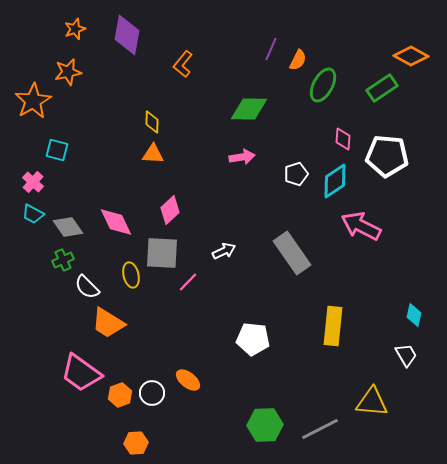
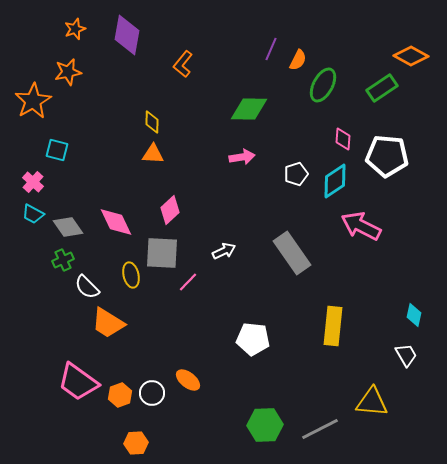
pink trapezoid at (81, 373): moved 3 px left, 9 px down
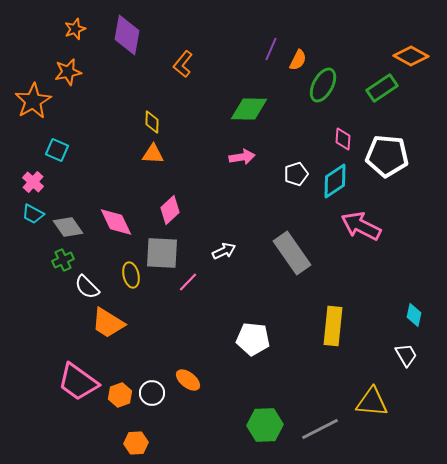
cyan square at (57, 150): rotated 10 degrees clockwise
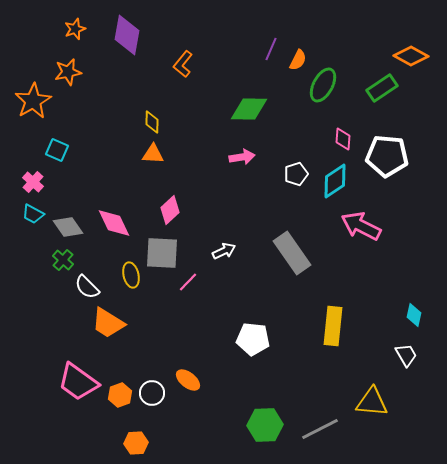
pink diamond at (116, 222): moved 2 px left, 1 px down
green cross at (63, 260): rotated 25 degrees counterclockwise
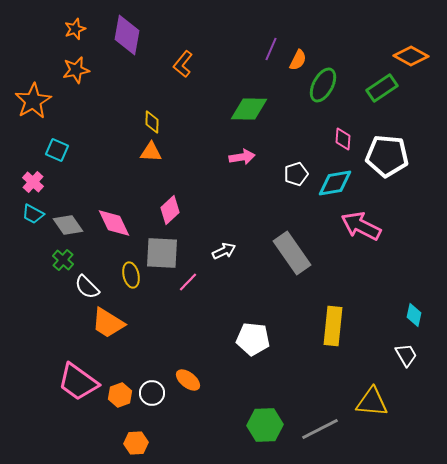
orange star at (68, 72): moved 8 px right, 2 px up
orange triangle at (153, 154): moved 2 px left, 2 px up
cyan diamond at (335, 181): moved 2 px down; rotated 24 degrees clockwise
gray diamond at (68, 227): moved 2 px up
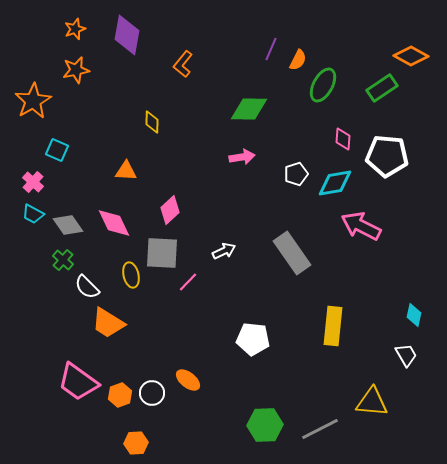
orange triangle at (151, 152): moved 25 px left, 19 px down
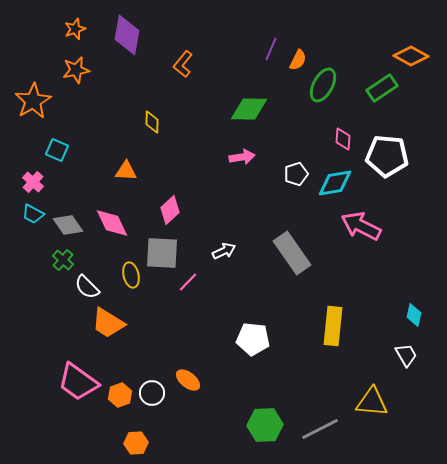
pink diamond at (114, 223): moved 2 px left
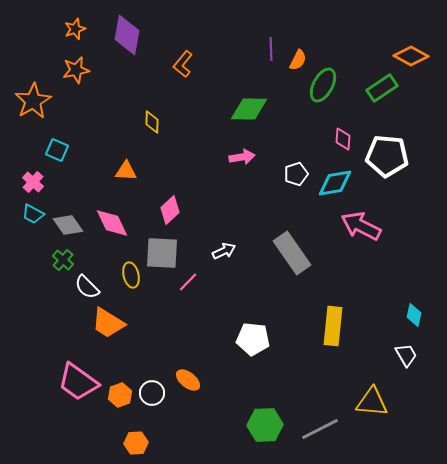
purple line at (271, 49): rotated 25 degrees counterclockwise
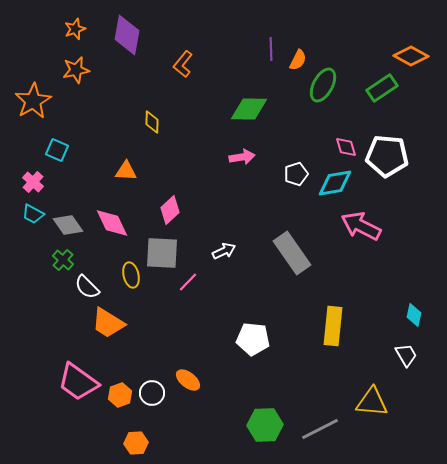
pink diamond at (343, 139): moved 3 px right, 8 px down; rotated 20 degrees counterclockwise
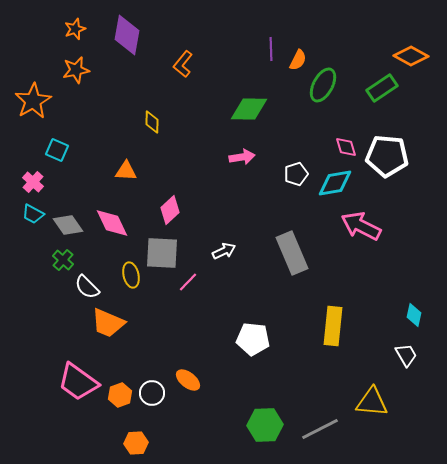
gray rectangle at (292, 253): rotated 12 degrees clockwise
orange trapezoid at (108, 323): rotated 9 degrees counterclockwise
